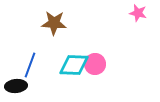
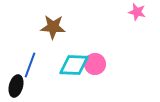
pink star: moved 1 px left, 1 px up
brown star: moved 1 px left, 4 px down
black ellipse: rotated 70 degrees counterclockwise
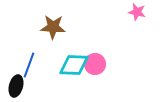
blue line: moved 1 px left
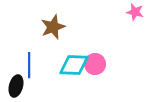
pink star: moved 2 px left
brown star: rotated 25 degrees counterclockwise
blue line: rotated 20 degrees counterclockwise
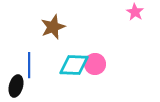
pink star: rotated 18 degrees clockwise
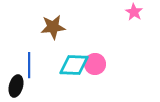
pink star: moved 1 px left
brown star: rotated 15 degrees clockwise
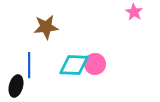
brown star: moved 7 px left
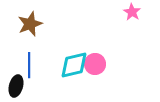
pink star: moved 2 px left
brown star: moved 16 px left, 3 px up; rotated 15 degrees counterclockwise
cyan diamond: rotated 16 degrees counterclockwise
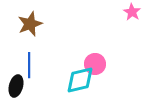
cyan diamond: moved 6 px right, 15 px down
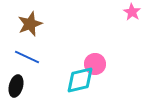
blue line: moved 2 px left, 8 px up; rotated 65 degrees counterclockwise
